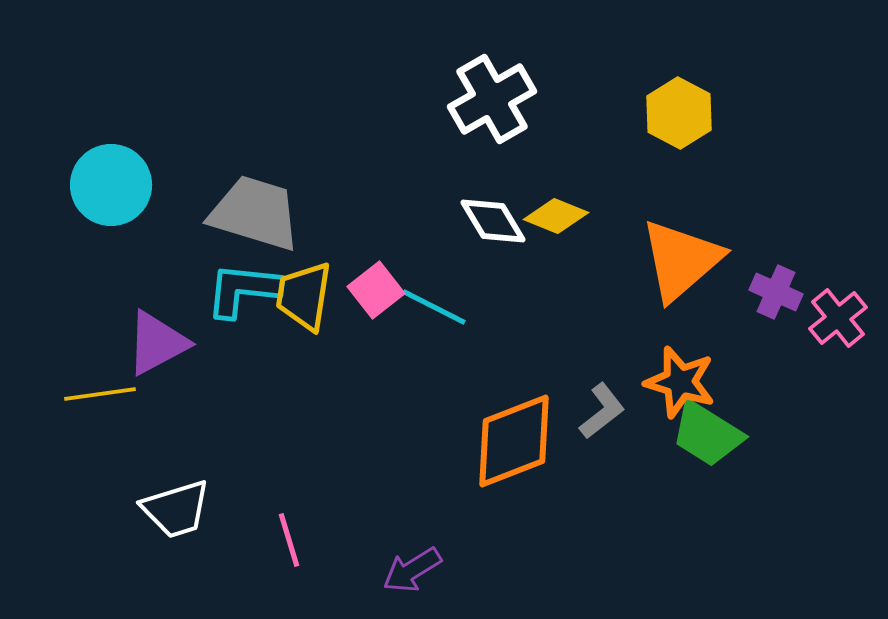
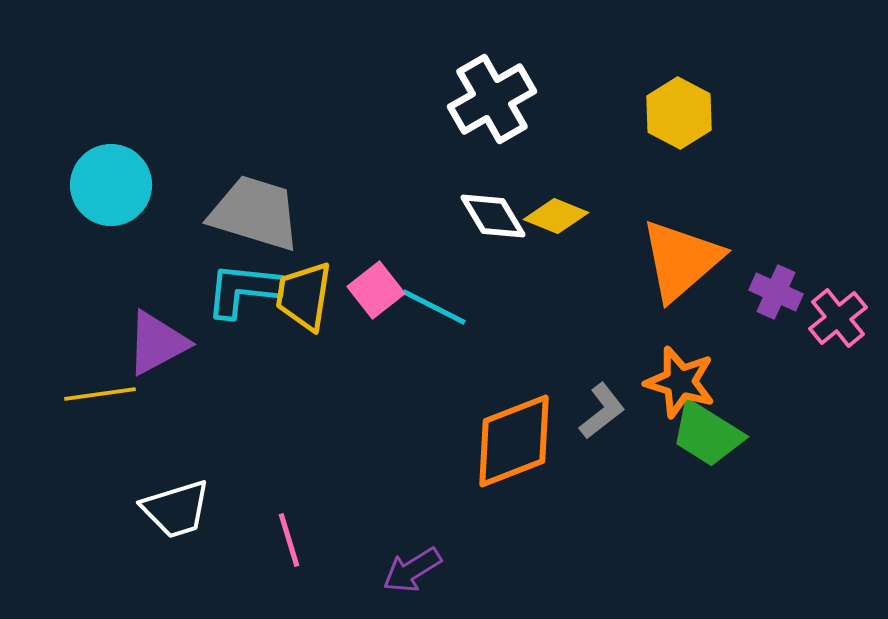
white diamond: moved 5 px up
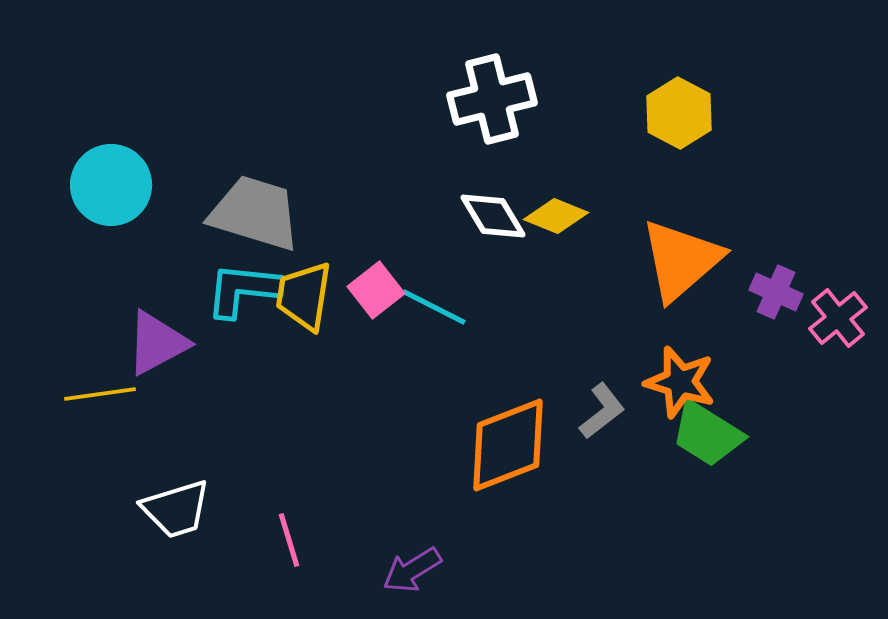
white cross: rotated 16 degrees clockwise
orange diamond: moved 6 px left, 4 px down
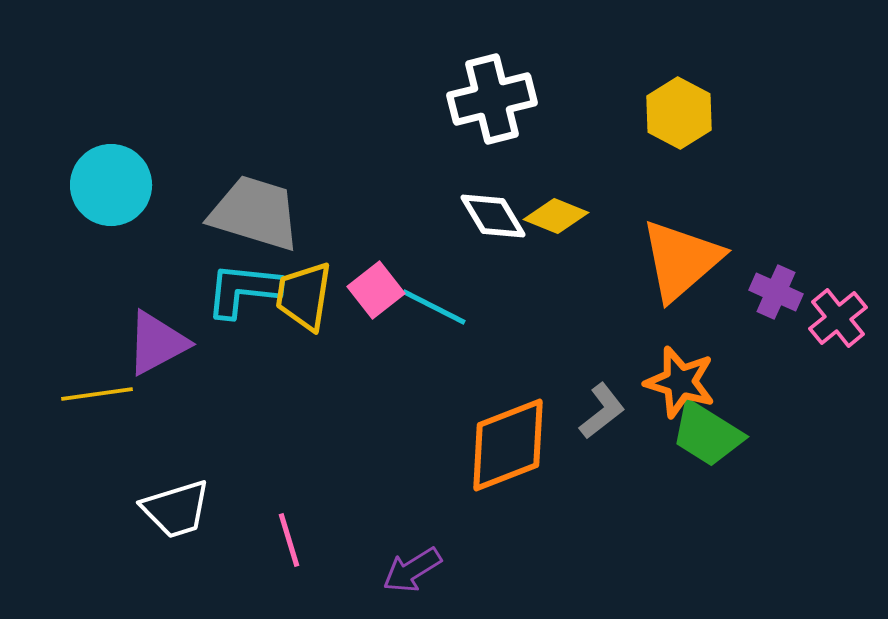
yellow line: moved 3 px left
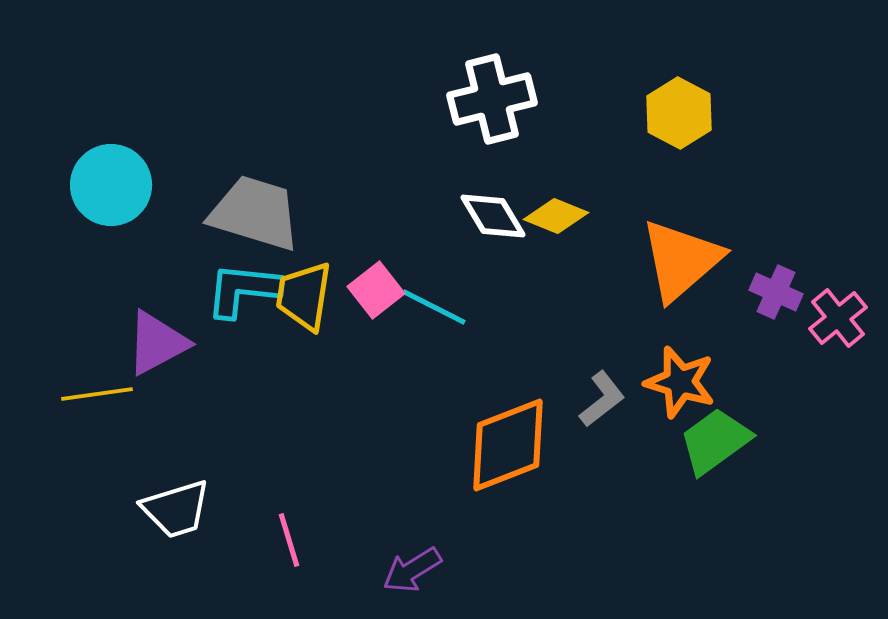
gray L-shape: moved 12 px up
green trapezoid: moved 8 px right, 7 px down; rotated 112 degrees clockwise
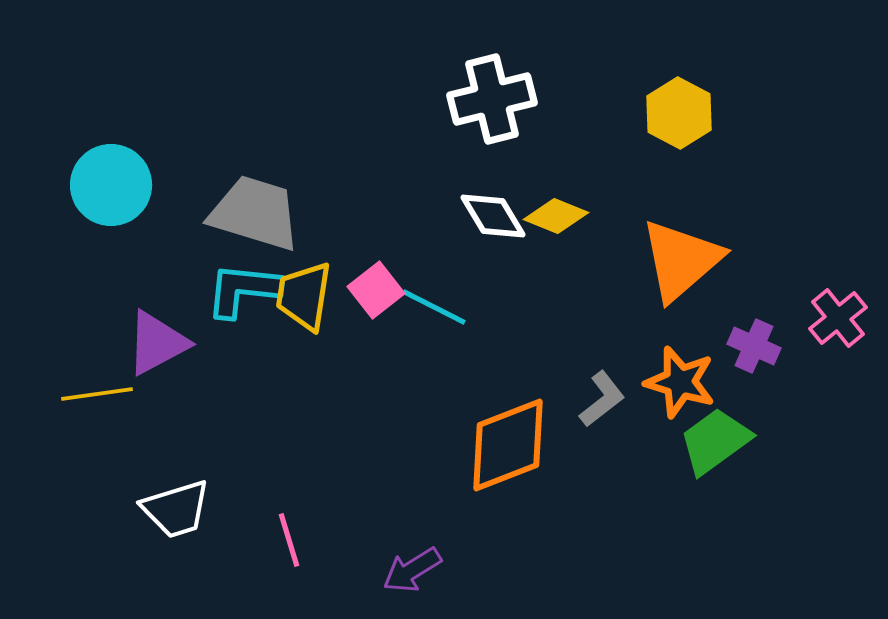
purple cross: moved 22 px left, 54 px down
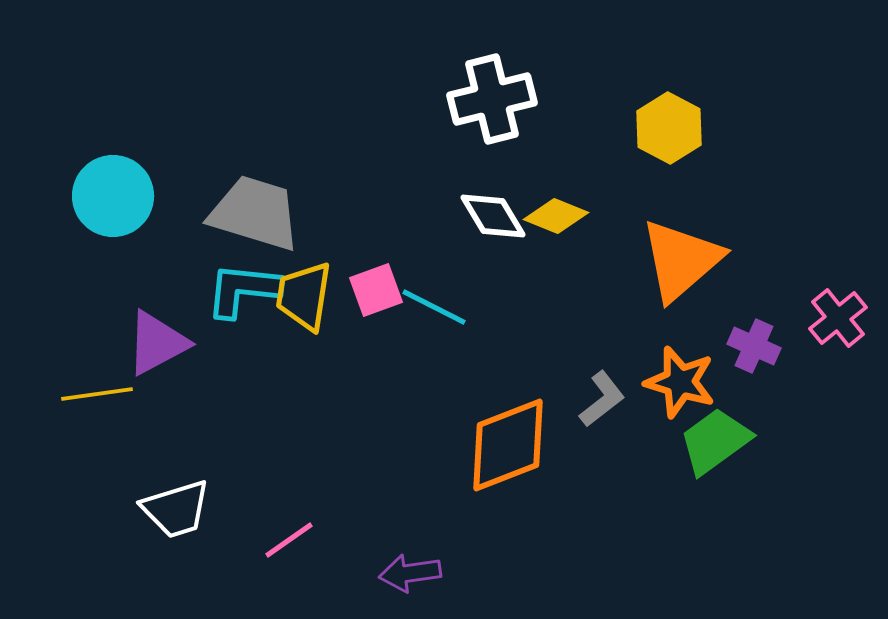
yellow hexagon: moved 10 px left, 15 px down
cyan circle: moved 2 px right, 11 px down
pink square: rotated 18 degrees clockwise
pink line: rotated 72 degrees clockwise
purple arrow: moved 2 px left, 3 px down; rotated 24 degrees clockwise
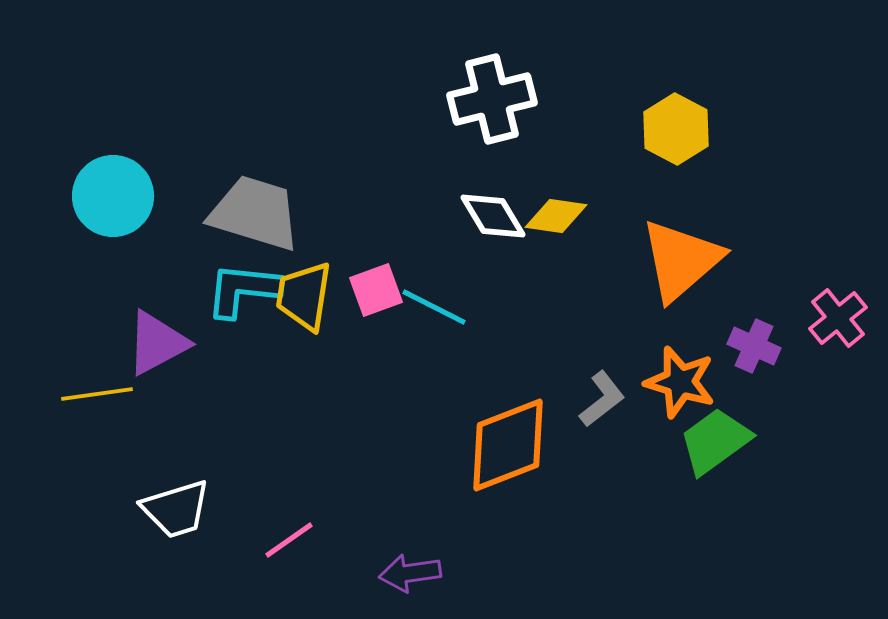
yellow hexagon: moved 7 px right, 1 px down
yellow diamond: rotated 14 degrees counterclockwise
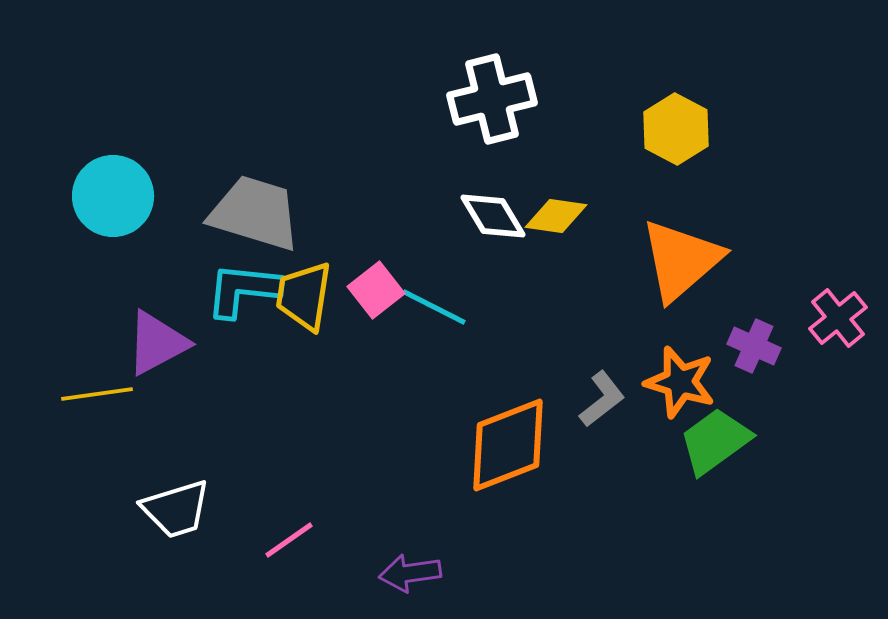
pink square: rotated 18 degrees counterclockwise
